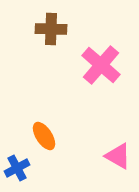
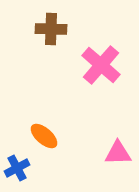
orange ellipse: rotated 16 degrees counterclockwise
pink triangle: moved 3 px up; rotated 32 degrees counterclockwise
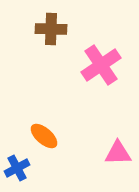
pink cross: rotated 15 degrees clockwise
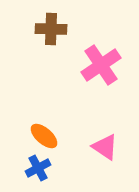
pink triangle: moved 13 px left, 6 px up; rotated 36 degrees clockwise
blue cross: moved 21 px right
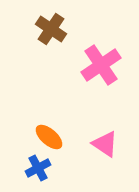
brown cross: rotated 32 degrees clockwise
orange ellipse: moved 5 px right, 1 px down
pink triangle: moved 3 px up
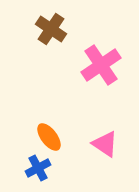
orange ellipse: rotated 12 degrees clockwise
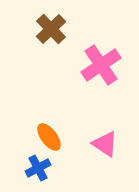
brown cross: rotated 12 degrees clockwise
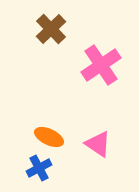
orange ellipse: rotated 28 degrees counterclockwise
pink triangle: moved 7 px left
blue cross: moved 1 px right
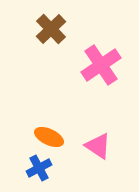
pink triangle: moved 2 px down
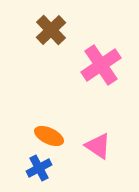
brown cross: moved 1 px down
orange ellipse: moved 1 px up
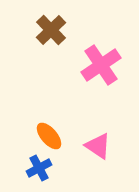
orange ellipse: rotated 24 degrees clockwise
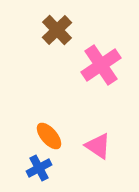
brown cross: moved 6 px right
